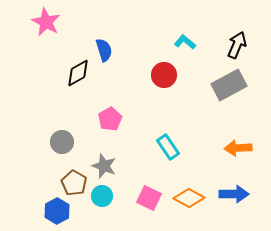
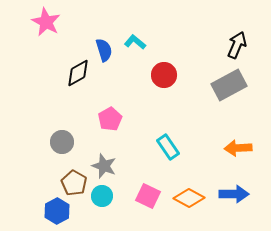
cyan L-shape: moved 50 px left
pink square: moved 1 px left, 2 px up
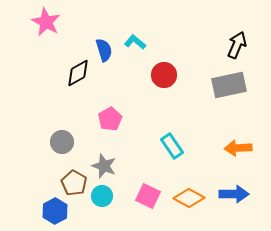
gray rectangle: rotated 16 degrees clockwise
cyan rectangle: moved 4 px right, 1 px up
blue hexagon: moved 2 px left
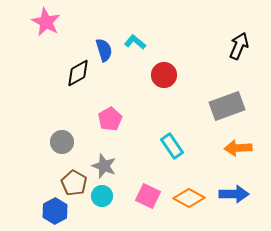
black arrow: moved 2 px right, 1 px down
gray rectangle: moved 2 px left, 21 px down; rotated 8 degrees counterclockwise
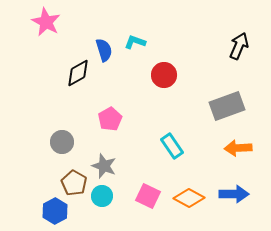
cyan L-shape: rotated 20 degrees counterclockwise
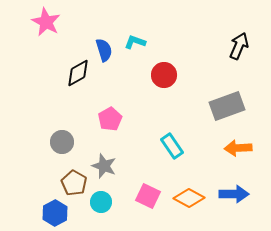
cyan circle: moved 1 px left, 6 px down
blue hexagon: moved 2 px down
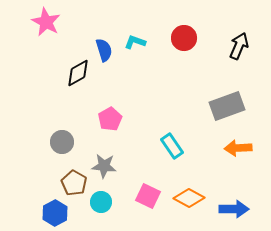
red circle: moved 20 px right, 37 px up
gray star: rotated 15 degrees counterclockwise
blue arrow: moved 15 px down
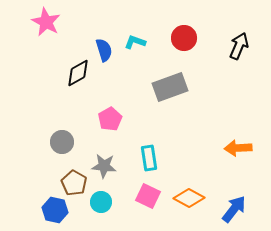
gray rectangle: moved 57 px left, 19 px up
cyan rectangle: moved 23 px left, 12 px down; rotated 25 degrees clockwise
blue arrow: rotated 52 degrees counterclockwise
blue hexagon: moved 3 px up; rotated 20 degrees counterclockwise
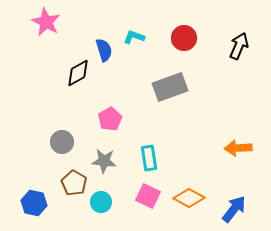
cyan L-shape: moved 1 px left, 5 px up
gray star: moved 5 px up
blue hexagon: moved 21 px left, 7 px up
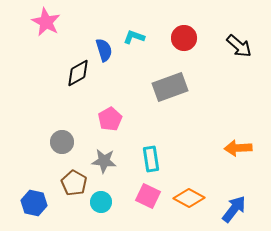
black arrow: rotated 108 degrees clockwise
cyan rectangle: moved 2 px right, 1 px down
